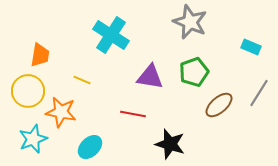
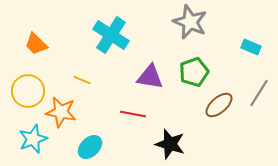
orange trapezoid: moved 4 px left, 11 px up; rotated 125 degrees clockwise
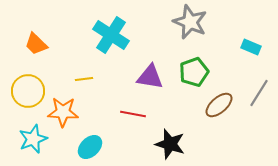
yellow line: moved 2 px right, 1 px up; rotated 30 degrees counterclockwise
orange star: moved 2 px right; rotated 8 degrees counterclockwise
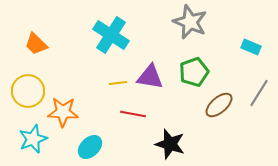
yellow line: moved 34 px right, 4 px down
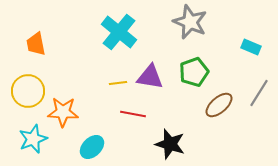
cyan cross: moved 8 px right, 3 px up; rotated 6 degrees clockwise
orange trapezoid: rotated 35 degrees clockwise
cyan ellipse: moved 2 px right
